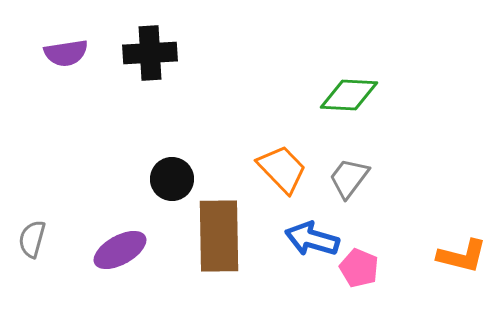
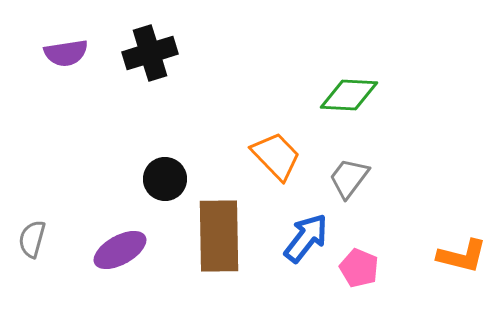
black cross: rotated 14 degrees counterclockwise
orange trapezoid: moved 6 px left, 13 px up
black circle: moved 7 px left
blue arrow: moved 6 px left, 1 px up; rotated 112 degrees clockwise
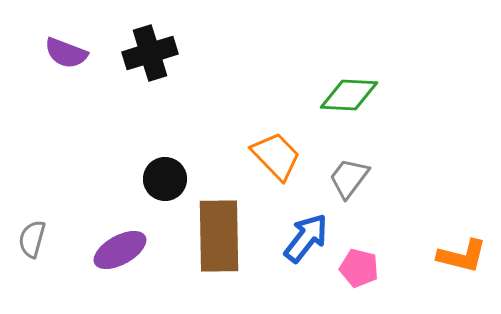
purple semicircle: rotated 30 degrees clockwise
pink pentagon: rotated 9 degrees counterclockwise
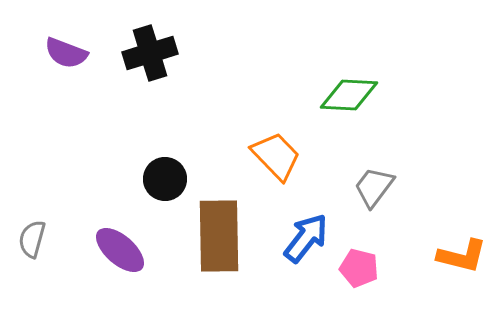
gray trapezoid: moved 25 px right, 9 px down
purple ellipse: rotated 70 degrees clockwise
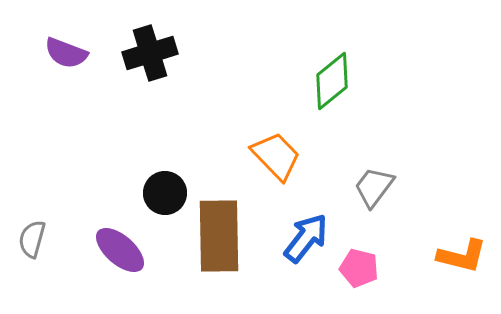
green diamond: moved 17 px left, 14 px up; rotated 42 degrees counterclockwise
black circle: moved 14 px down
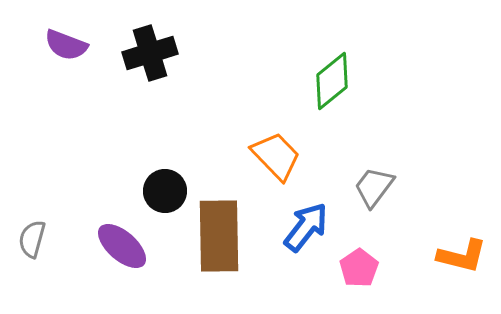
purple semicircle: moved 8 px up
black circle: moved 2 px up
blue arrow: moved 11 px up
purple ellipse: moved 2 px right, 4 px up
pink pentagon: rotated 24 degrees clockwise
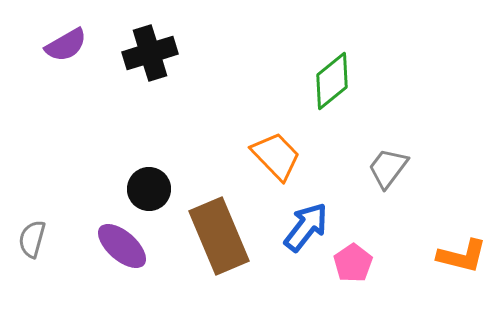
purple semicircle: rotated 51 degrees counterclockwise
gray trapezoid: moved 14 px right, 19 px up
black circle: moved 16 px left, 2 px up
brown rectangle: rotated 22 degrees counterclockwise
pink pentagon: moved 6 px left, 5 px up
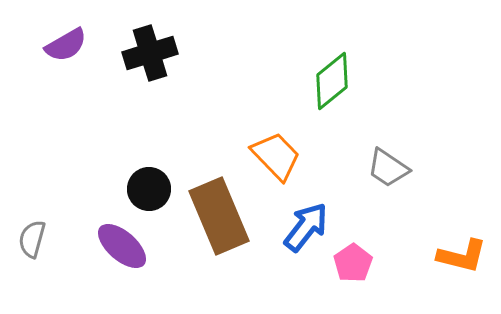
gray trapezoid: rotated 93 degrees counterclockwise
brown rectangle: moved 20 px up
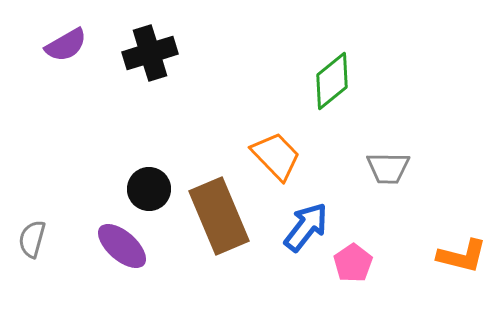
gray trapezoid: rotated 33 degrees counterclockwise
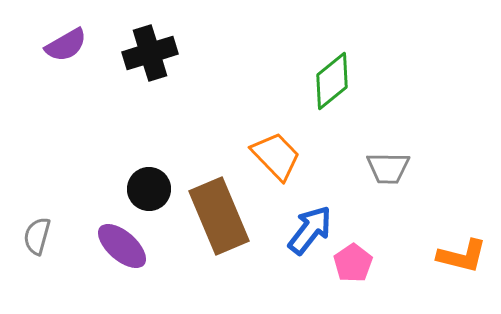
blue arrow: moved 4 px right, 3 px down
gray semicircle: moved 5 px right, 3 px up
